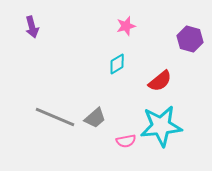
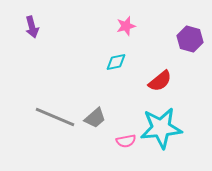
cyan diamond: moved 1 px left, 2 px up; rotated 20 degrees clockwise
cyan star: moved 2 px down
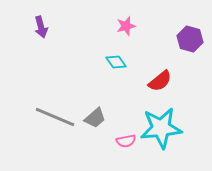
purple arrow: moved 9 px right
cyan diamond: rotated 65 degrees clockwise
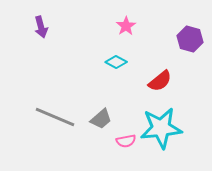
pink star: rotated 18 degrees counterclockwise
cyan diamond: rotated 25 degrees counterclockwise
gray trapezoid: moved 6 px right, 1 px down
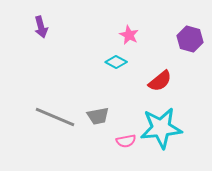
pink star: moved 3 px right, 9 px down; rotated 12 degrees counterclockwise
gray trapezoid: moved 3 px left, 3 px up; rotated 30 degrees clockwise
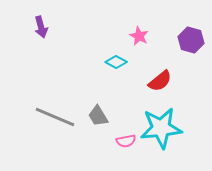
pink star: moved 10 px right, 1 px down
purple hexagon: moved 1 px right, 1 px down
gray trapezoid: rotated 70 degrees clockwise
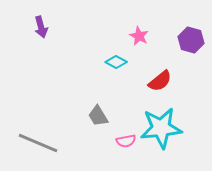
gray line: moved 17 px left, 26 px down
